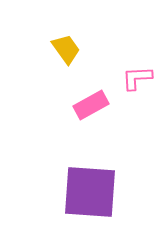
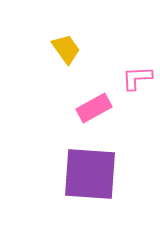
pink rectangle: moved 3 px right, 3 px down
purple square: moved 18 px up
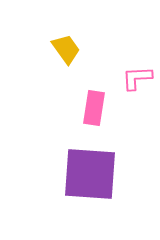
pink rectangle: rotated 52 degrees counterclockwise
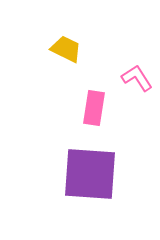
yellow trapezoid: rotated 28 degrees counterclockwise
pink L-shape: rotated 60 degrees clockwise
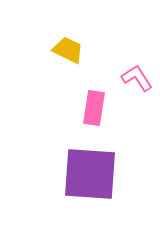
yellow trapezoid: moved 2 px right, 1 px down
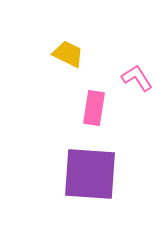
yellow trapezoid: moved 4 px down
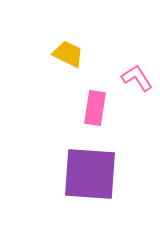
pink rectangle: moved 1 px right
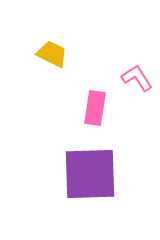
yellow trapezoid: moved 16 px left
purple square: rotated 6 degrees counterclockwise
